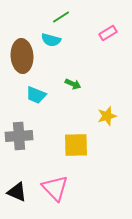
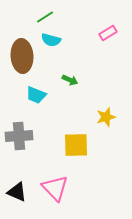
green line: moved 16 px left
green arrow: moved 3 px left, 4 px up
yellow star: moved 1 px left, 1 px down
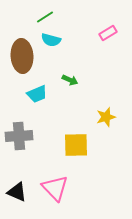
cyan trapezoid: moved 1 px right, 1 px up; rotated 45 degrees counterclockwise
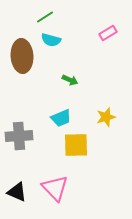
cyan trapezoid: moved 24 px right, 24 px down
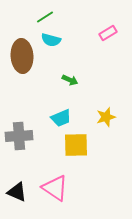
pink triangle: rotated 12 degrees counterclockwise
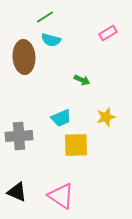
brown ellipse: moved 2 px right, 1 px down
green arrow: moved 12 px right
pink triangle: moved 6 px right, 8 px down
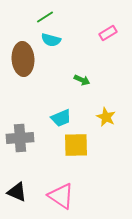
brown ellipse: moved 1 px left, 2 px down
yellow star: rotated 30 degrees counterclockwise
gray cross: moved 1 px right, 2 px down
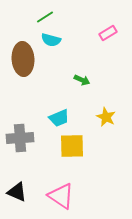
cyan trapezoid: moved 2 px left
yellow square: moved 4 px left, 1 px down
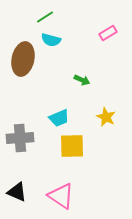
brown ellipse: rotated 16 degrees clockwise
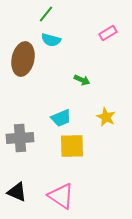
green line: moved 1 px right, 3 px up; rotated 18 degrees counterclockwise
cyan trapezoid: moved 2 px right
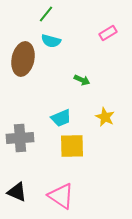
cyan semicircle: moved 1 px down
yellow star: moved 1 px left
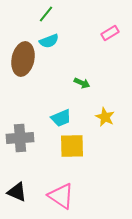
pink rectangle: moved 2 px right
cyan semicircle: moved 2 px left; rotated 36 degrees counterclockwise
green arrow: moved 3 px down
